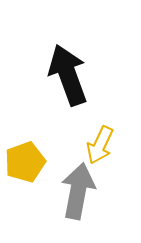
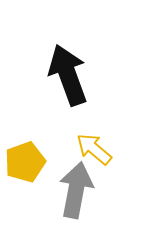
yellow arrow: moved 6 px left, 4 px down; rotated 105 degrees clockwise
gray arrow: moved 2 px left, 1 px up
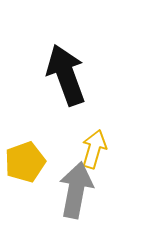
black arrow: moved 2 px left
yellow arrow: rotated 66 degrees clockwise
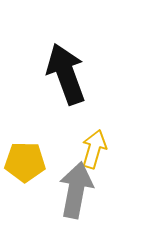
black arrow: moved 1 px up
yellow pentagon: rotated 21 degrees clockwise
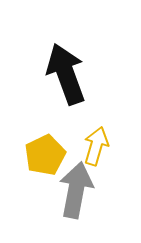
yellow arrow: moved 2 px right, 3 px up
yellow pentagon: moved 20 px right, 7 px up; rotated 27 degrees counterclockwise
